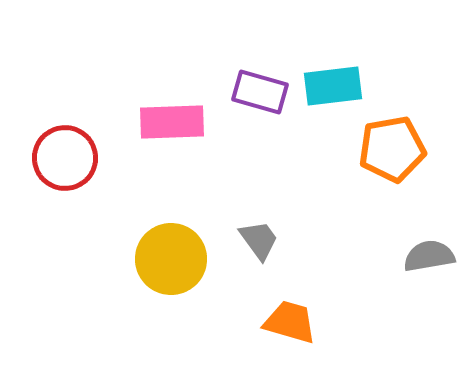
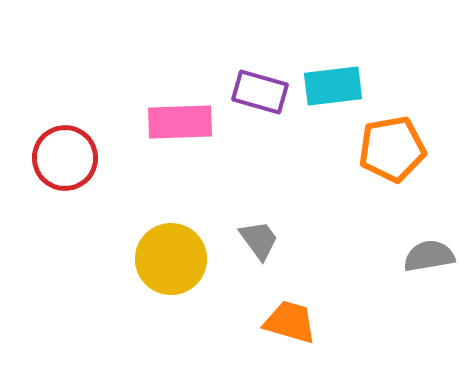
pink rectangle: moved 8 px right
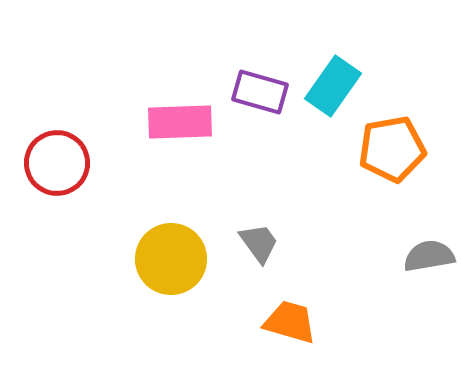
cyan rectangle: rotated 48 degrees counterclockwise
red circle: moved 8 px left, 5 px down
gray trapezoid: moved 3 px down
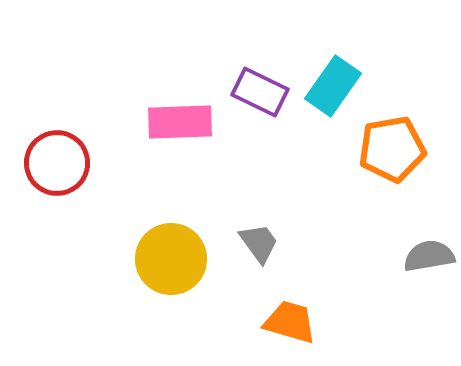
purple rectangle: rotated 10 degrees clockwise
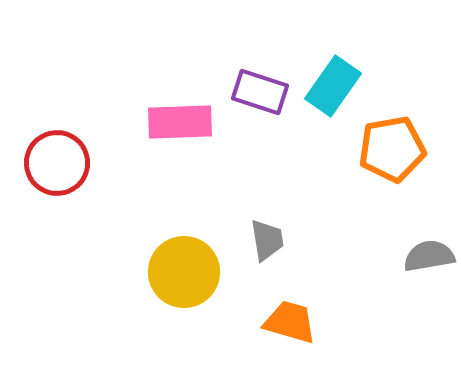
purple rectangle: rotated 8 degrees counterclockwise
gray trapezoid: moved 8 px right, 3 px up; rotated 27 degrees clockwise
yellow circle: moved 13 px right, 13 px down
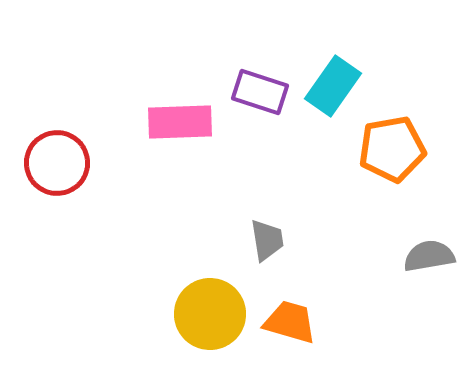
yellow circle: moved 26 px right, 42 px down
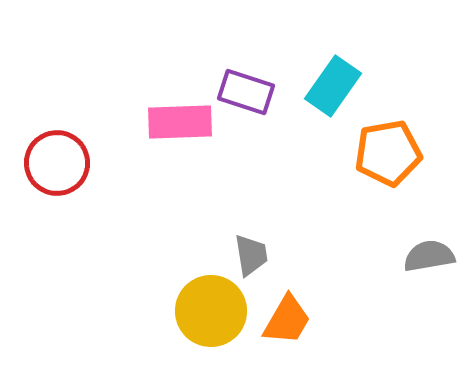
purple rectangle: moved 14 px left
orange pentagon: moved 4 px left, 4 px down
gray trapezoid: moved 16 px left, 15 px down
yellow circle: moved 1 px right, 3 px up
orange trapezoid: moved 3 px left, 2 px up; rotated 104 degrees clockwise
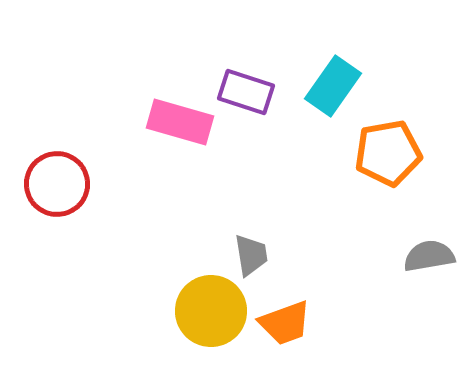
pink rectangle: rotated 18 degrees clockwise
red circle: moved 21 px down
orange trapezoid: moved 2 px left, 3 px down; rotated 40 degrees clockwise
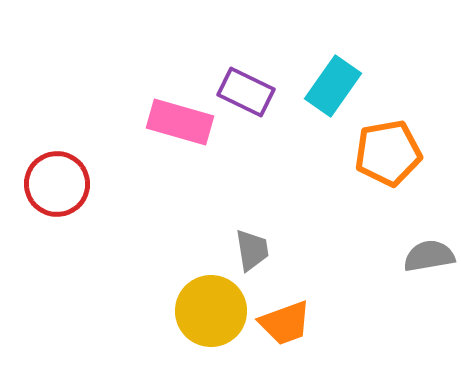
purple rectangle: rotated 8 degrees clockwise
gray trapezoid: moved 1 px right, 5 px up
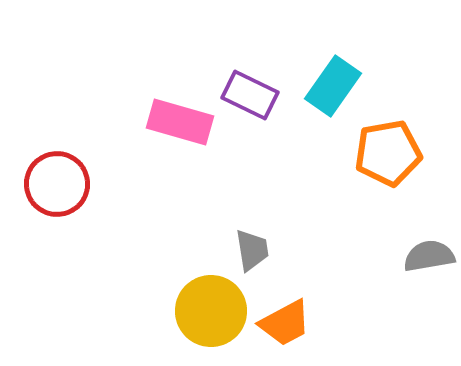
purple rectangle: moved 4 px right, 3 px down
orange trapezoid: rotated 8 degrees counterclockwise
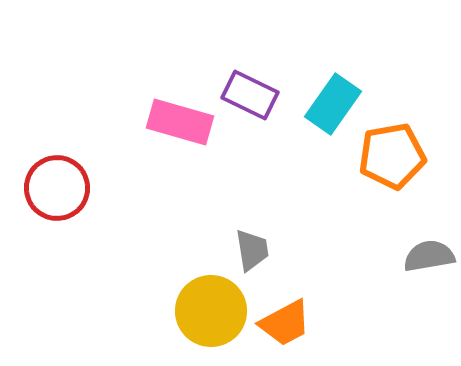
cyan rectangle: moved 18 px down
orange pentagon: moved 4 px right, 3 px down
red circle: moved 4 px down
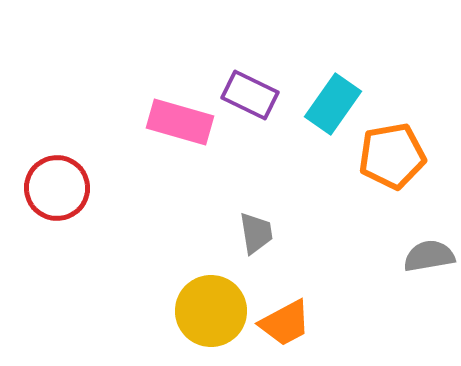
gray trapezoid: moved 4 px right, 17 px up
